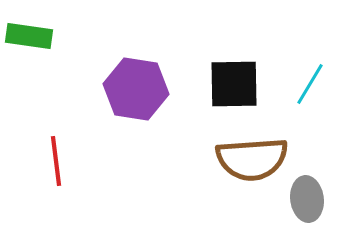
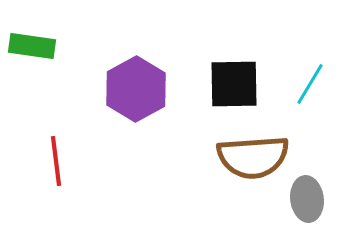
green rectangle: moved 3 px right, 10 px down
purple hexagon: rotated 22 degrees clockwise
brown semicircle: moved 1 px right, 2 px up
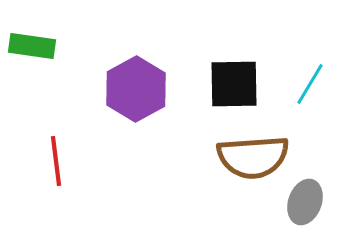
gray ellipse: moved 2 px left, 3 px down; rotated 27 degrees clockwise
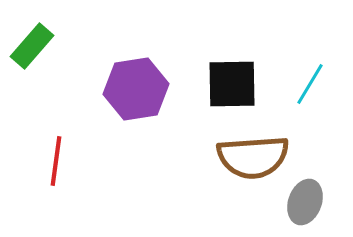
green rectangle: rotated 57 degrees counterclockwise
black square: moved 2 px left
purple hexagon: rotated 20 degrees clockwise
red line: rotated 15 degrees clockwise
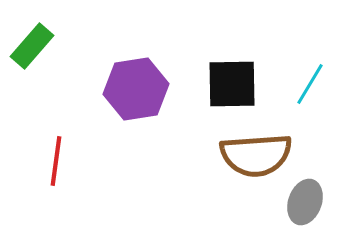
brown semicircle: moved 3 px right, 2 px up
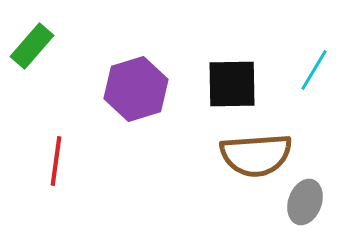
cyan line: moved 4 px right, 14 px up
purple hexagon: rotated 8 degrees counterclockwise
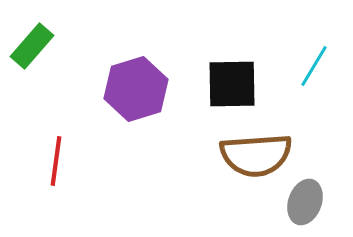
cyan line: moved 4 px up
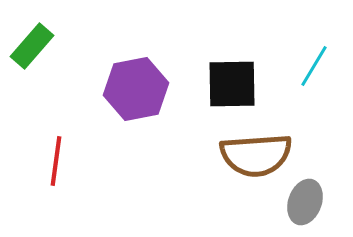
purple hexagon: rotated 6 degrees clockwise
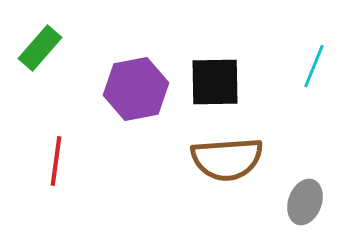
green rectangle: moved 8 px right, 2 px down
cyan line: rotated 9 degrees counterclockwise
black square: moved 17 px left, 2 px up
brown semicircle: moved 29 px left, 4 px down
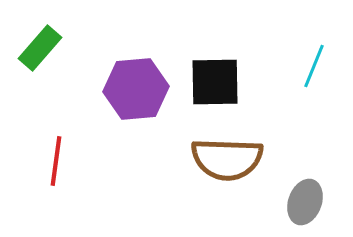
purple hexagon: rotated 6 degrees clockwise
brown semicircle: rotated 6 degrees clockwise
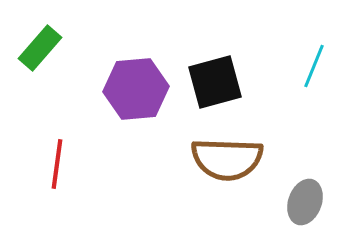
black square: rotated 14 degrees counterclockwise
red line: moved 1 px right, 3 px down
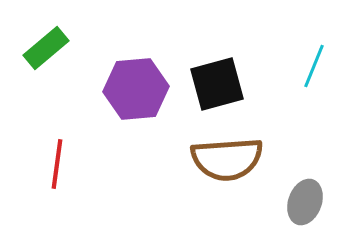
green rectangle: moved 6 px right; rotated 9 degrees clockwise
black square: moved 2 px right, 2 px down
brown semicircle: rotated 6 degrees counterclockwise
